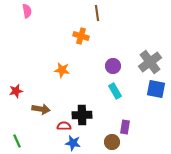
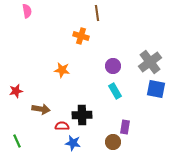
red semicircle: moved 2 px left
brown circle: moved 1 px right
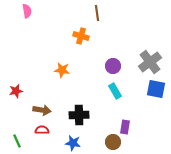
brown arrow: moved 1 px right, 1 px down
black cross: moved 3 px left
red semicircle: moved 20 px left, 4 px down
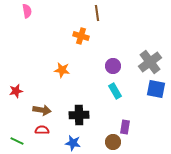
green line: rotated 40 degrees counterclockwise
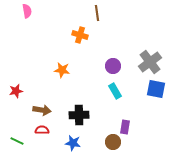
orange cross: moved 1 px left, 1 px up
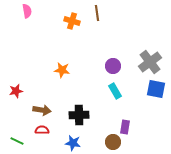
orange cross: moved 8 px left, 14 px up
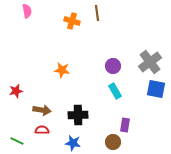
black cross: moved 1 px left
purple rectangle: moved 2 px up
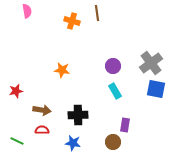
gray cross: moved 1 px right, 1 px down
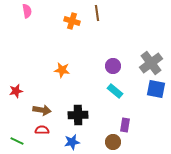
cyan rectangle: rotated 21 degrees counterclockwise
blue star: moved 1 px left, 1 px up; rotated 21 degrees counterclockwise
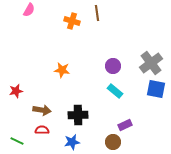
pink semicircle: moved 2 px right, 1 px up; rotated 40 degrees clockwise
purple rectangle: rotated 56 degrees clockwise
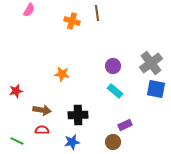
orange star: moved 4 px down
